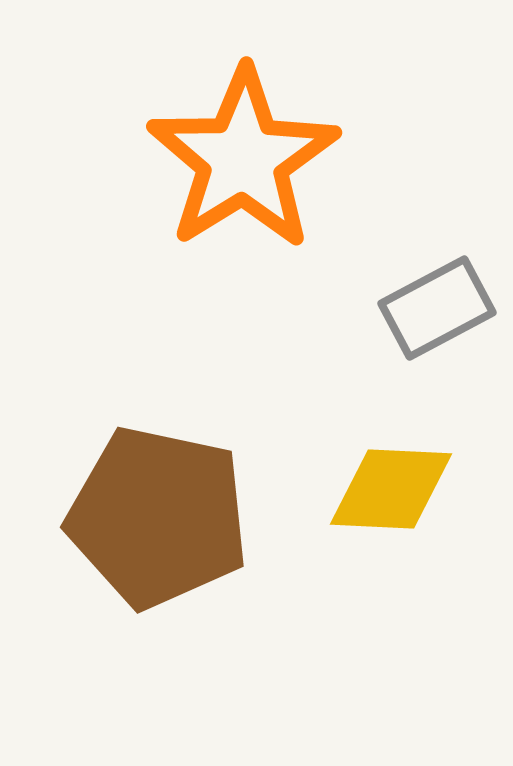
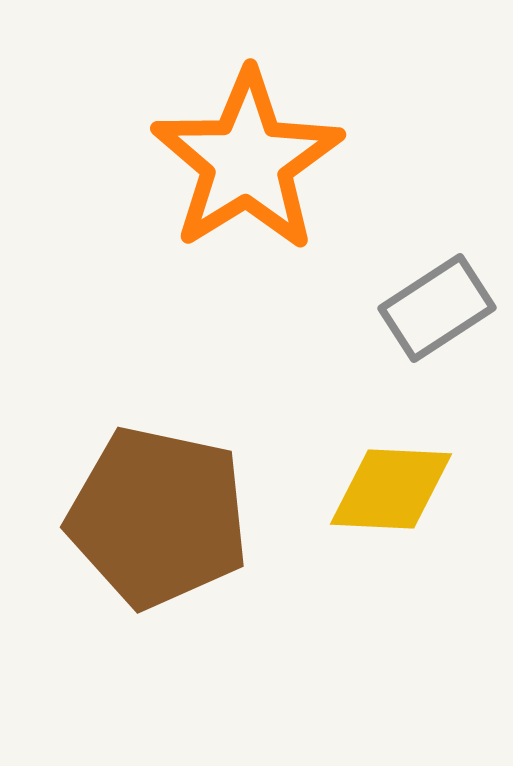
orange star: moved 4 px right, 2 px down
gray rectangle: rotated 5 degrees counterclockwise
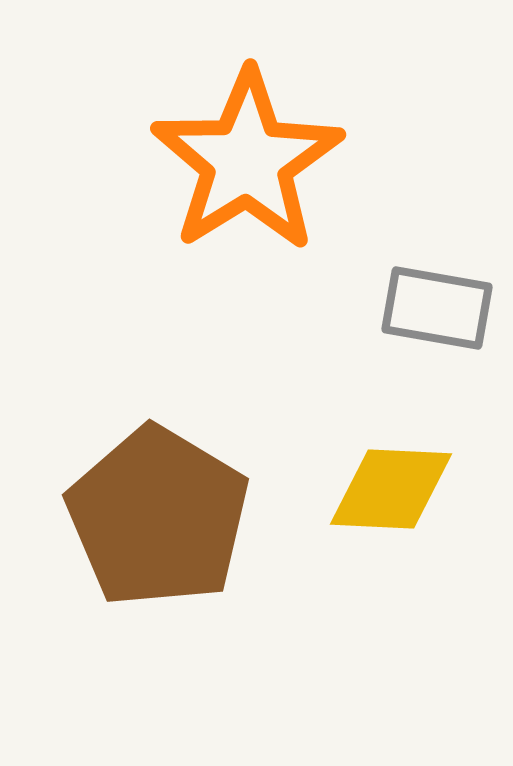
gray rectangle: rotated 43 degrees clockwise
brown pentagon: rotated 19 degrees clockwise
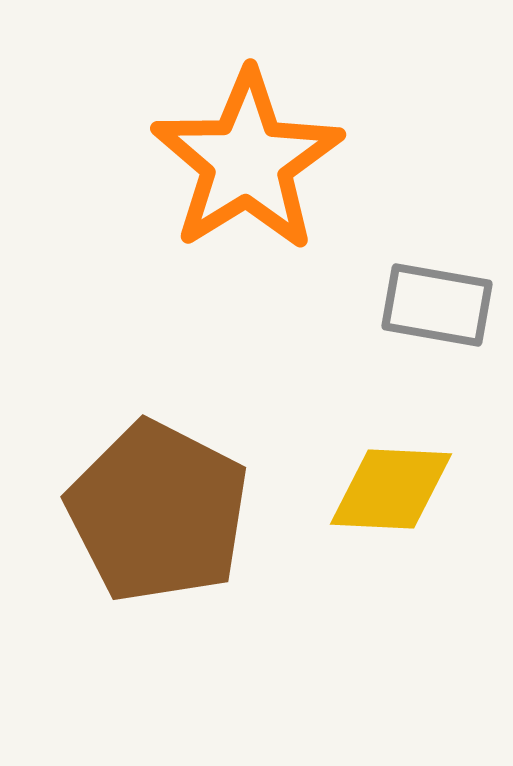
gray rectangle: moved 3 px up
brown pentagon: moved 5 px up; rotated 4 degrees counterclockwise
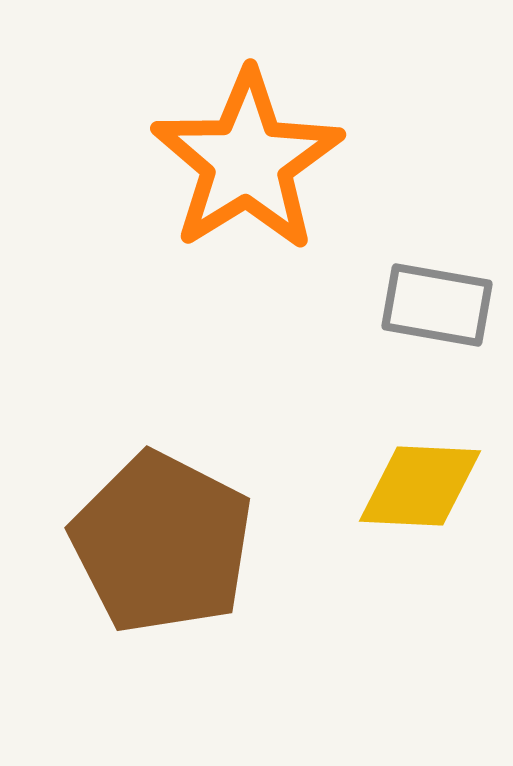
yellow diamond: moved 29 px right, 3 px up
brown pentagon: moved 4 px right, 31 px down
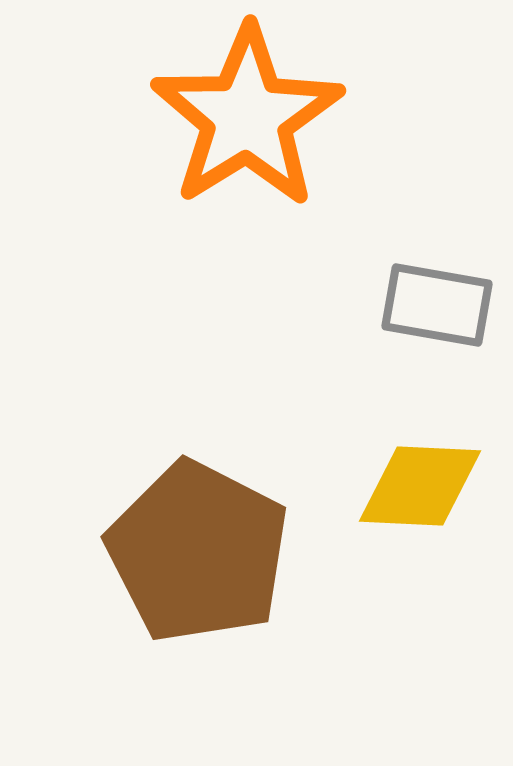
orange star: moved 44 px up
brown pentagon: moved 36 px right, 9 px down
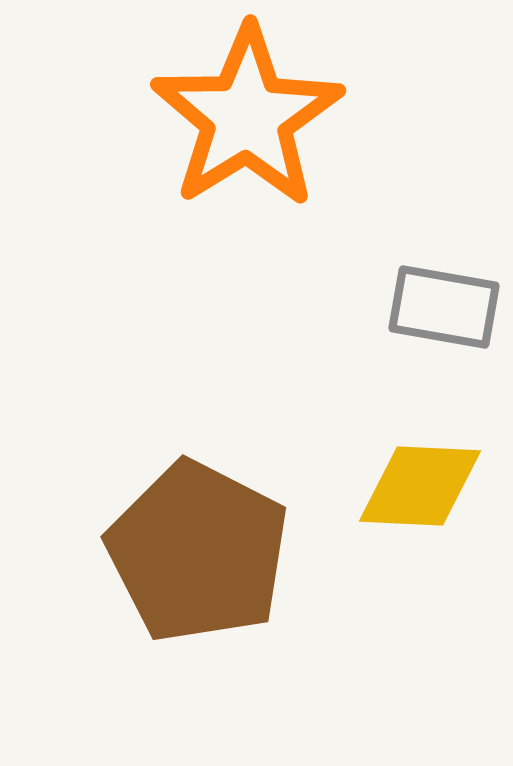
gray rectangle: moved 7 px right, 2 px down
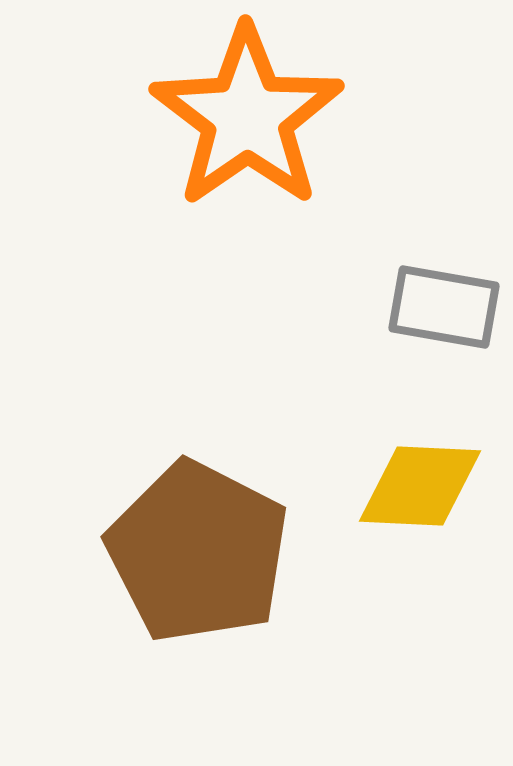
orange star: rotated 3 degrees counterclockwise
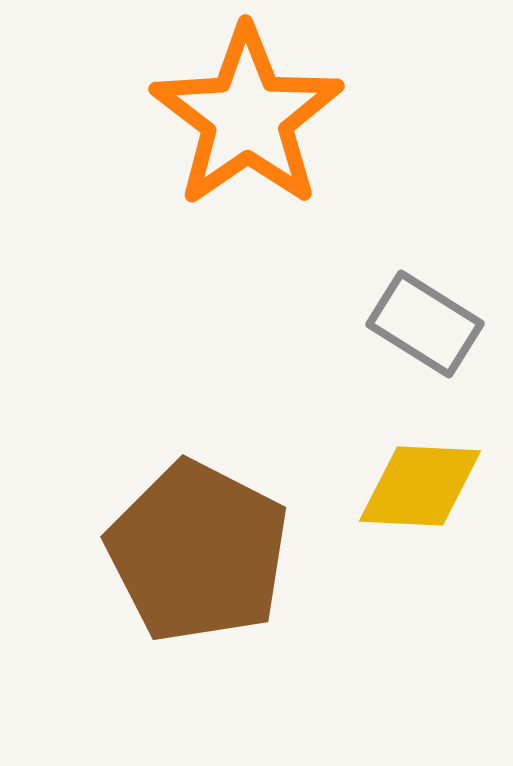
gray rectangle: moved 19 px left, 17 px down; rotated 22 degrees clockwise
